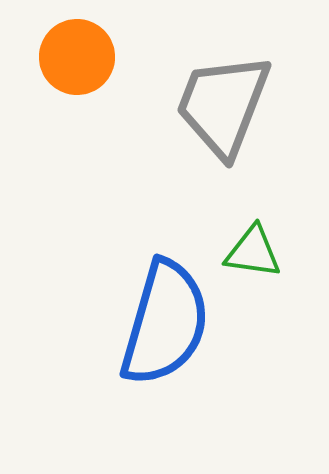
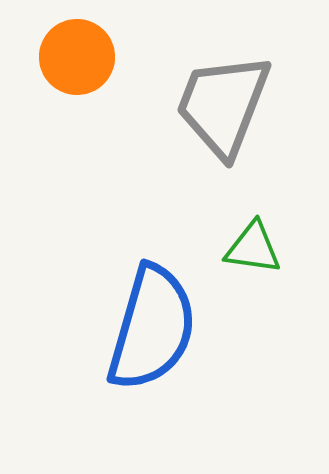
green triangle: moved 4 px up
blue semicircle: moved 13 px left, 5 px down
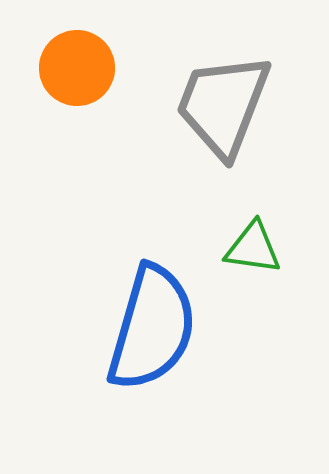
orange circle: moved 11 px down
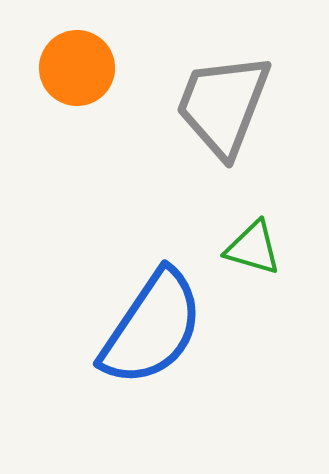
green triangle: rotated 8 degrees clockwise
blue semicircle: rotated 18 degrees clockwise
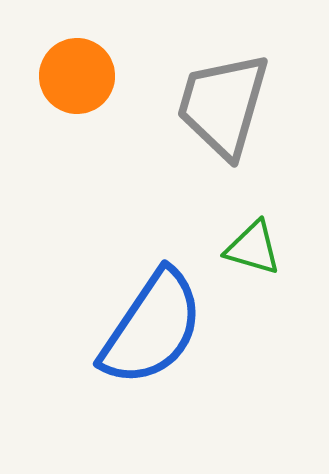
orange circle: moved 8 px down
gray trapezoid: rotated 5 degrees counterclockwise
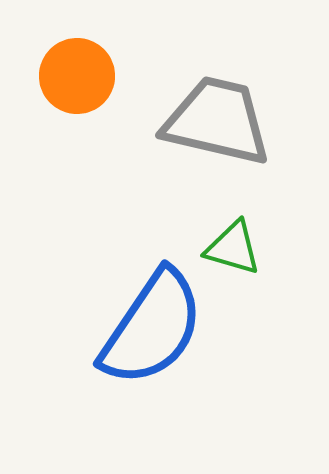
gray trapezoid: moved 6 px left, 16 px down; rotated 87 degrees clockwise
green triangle: moved 20 px left
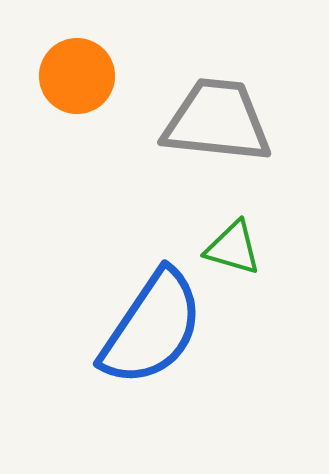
gray trapezoid: rotated 7 degrees counterclockwise
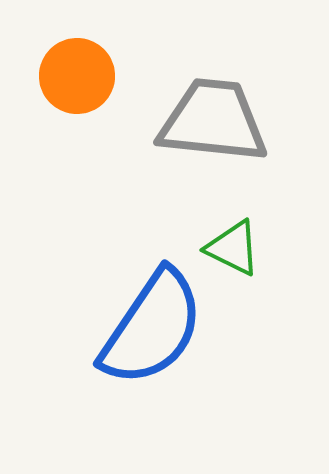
gray trapezoid: moved 4 px left
green triangle: rotated 10 degrees clockwise
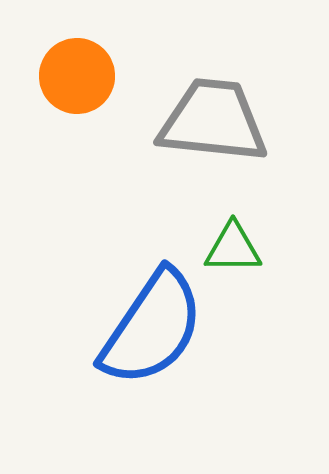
green triangle: rotated 26 degrees counterclockwise
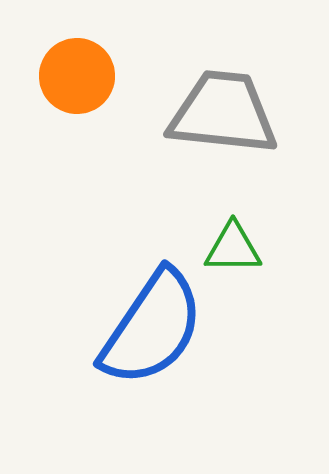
gray trapezoid: moved 10 px right, 8 px up
